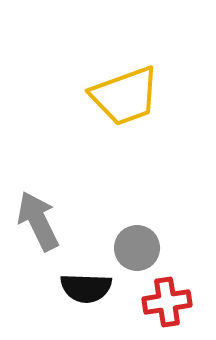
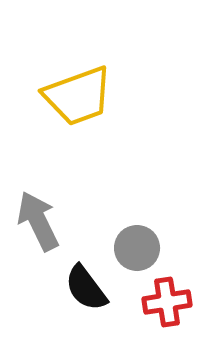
yellow trapezoid: moved 47 px left
black semicircle: rotated 51 degrees clockwise
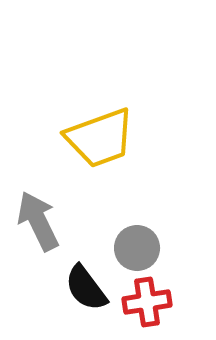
yellow trapezoid: moved 22 px right, 42 px down
red cross: moved 20 px left
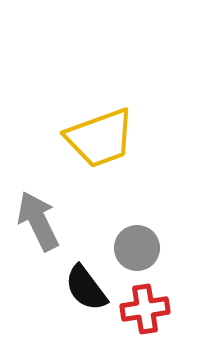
red cross: moved 2 px left, 7 px down
